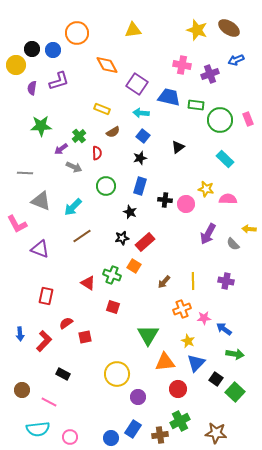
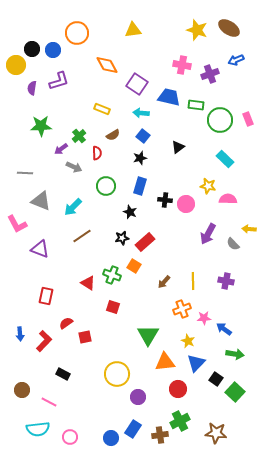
brown semicircle at (113, 132): moved 3 px down
yellow star at (206, 189): moved 2 px right, 3 px up
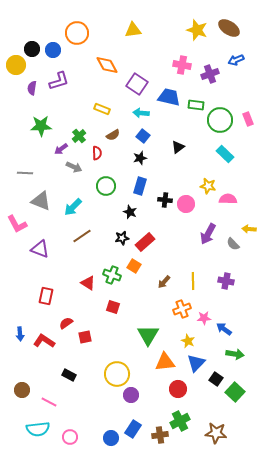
cyan rectangle at (225, 159): moved 5 px up
red L-shape at (44, 341): rotated 100 degrees counterclockwise
black rectangle at (63, 374): moved 6 px right, 1 px down
purple circle at (138, 397): moved 7 px left, 2 px up
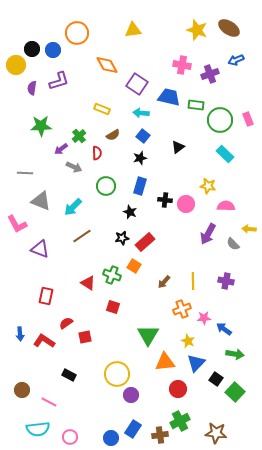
pink semicircle at (228, 199): moved 2 px left, 7 px down
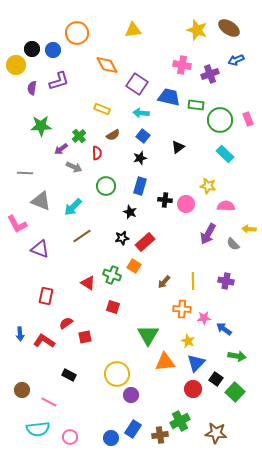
orange cross at (182, 309): rotated 24 degrees clockwise
green arrow at (235, 354): moved 2 px right, 2 px down
red circle at (178, 389): moved 15 px right
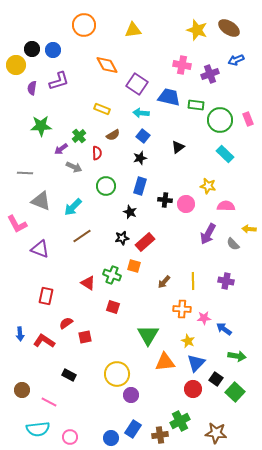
orange circle at (77, 33): moved 7 px right, 8 px up
orange square at (134, 266): rotated 16 degrees counterclockwise
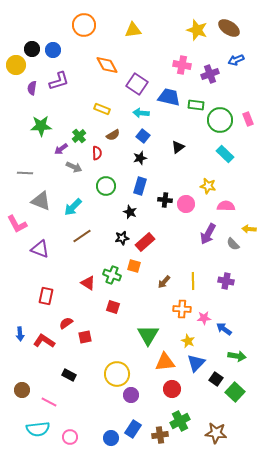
red circle at (193, 389): moved 21 px left
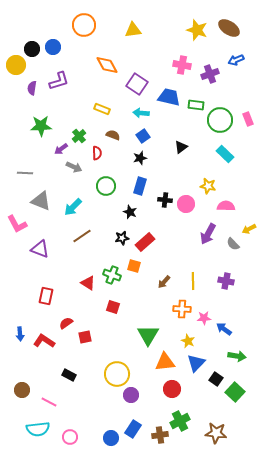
blue circle at (53, 50): moved 3 px up
brown semicircle at (113, 135): rotated 128 degrees counterclockwise
blue square at (143, 136): rotated 16 degrees clockwise
black triangle at (178, 147): moved 3 px right
yellow arrow at (249, 229): rotated 32 degrees counterclockwise
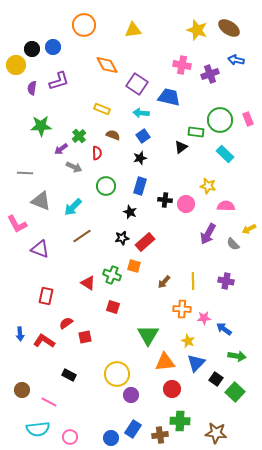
blue arrow at (236, 60): rotated 35 degrees clockwise
green rectangle at (196, 105): moved 27 px down
green cross at (180, 421): rotated 30 degrees clockwise
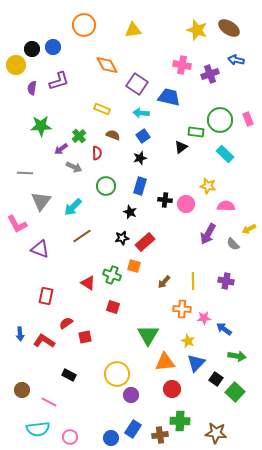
gray triangle at (41, 201): rotated 45 degrees clockwise
